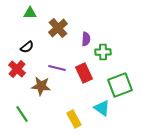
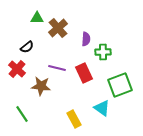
green triangle: moved 7 px right, 5 px down
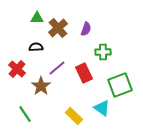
purple semicircle: moved 10 px up; rotated 16 degrees clockwise
black semicircle: moved 9 px right; rotated 144 degrees counterclockwise
purple line: rotated 54 degrees counterclockwise
brown star: rotated 30 degrees clockwise
green line: moved 3 px right
yellow rectangle: moved 3 px up; rotated 18 degrees counterclockwise
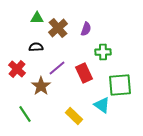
green square: rotated 15 degrees clockwise
cyan triangle: moved 3 px up
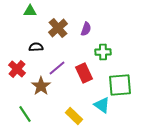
green triangle: moved 7 px left, 7 px up
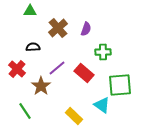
black semicircle: moved 3 px left
red rectangle: rotated 24 degrees counterclockwise
green line: moved 3 px up
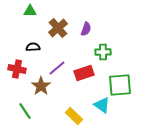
red cross: rotated 30 degrees counterclockwise
red rectangle: rotated 60 degrees counterclockwise
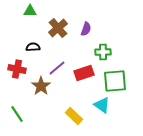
green square: moved 5 px left, 4 px up
green line: moved 8 px left, 3 px down
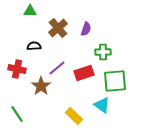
black semicircle: moved 1 px right, 1 px up
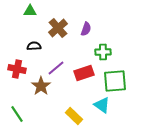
purple line: moved 1 px left
